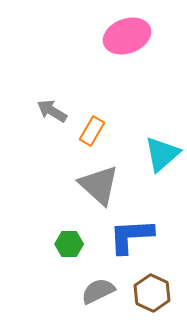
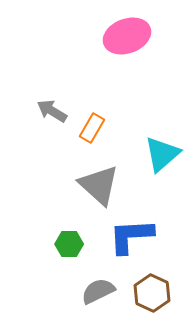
orange rectangle: moved 3 px up
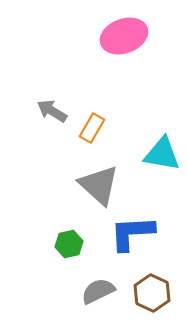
pink ellipse: moved 3 px left
cyan triangle: rotated 51 degrees clockwise
blue L-shape: moved 1 px right, 3 px up
green hexagon: rotated 12 degrees counterclockwise
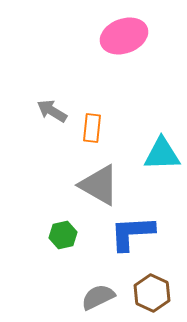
orange rectangle: rotated 24 degrees counterclockwise
cyan triangle: rotated 12 degrees counterclockwise
gray triangle: rotated 12 degrees counterclockwise
green hexagon: moved 6 px left, 9 px up
gray semicircle: moved 6 px down
